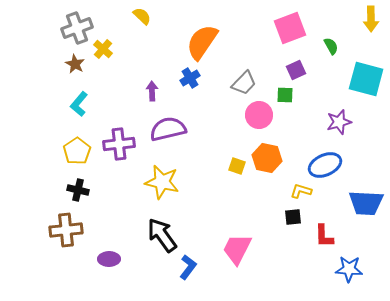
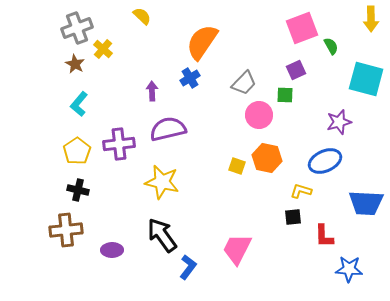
pink square: moved 12 px right
blue ellipse: moved 4 px up
purple ellipse: moved 3 px right, 9 px up
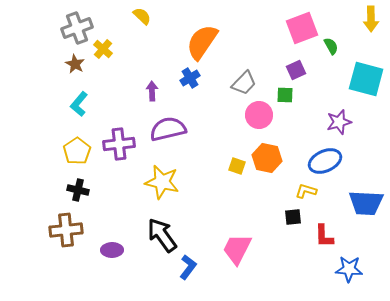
yellow L-shape: moved 5 px right
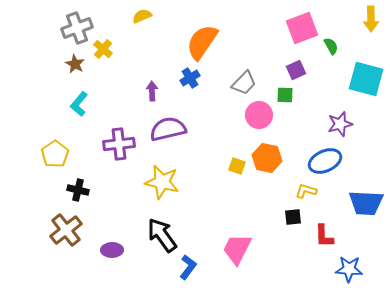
yellow semicircle: rotated 66 degrees counterclockwise
purple star: moved 1 px right, 2 px down
yellow pentagon: moved 22 px left, 3 px down
brown cross: rotated 32 degrees counterclockwise
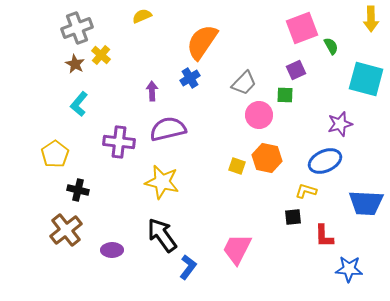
yellow cross: moved 2 px left, 6 px down
purple cross: moved 2 px up; rotated 12 degrees clockwise
